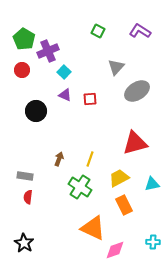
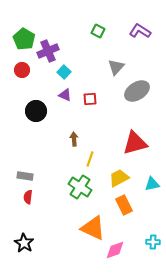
brown arrow: moved 15 px right, 20 px up; rotated 24 degrees counterclockwise
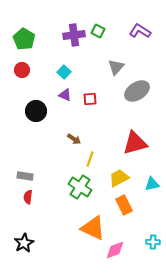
purple cross: moved 26 px right, 16 px up; rotated 15 degrees clockwise
brown arrow: rotated 128 degrees clockwise
black star: rotated 12 degrees clockwise
